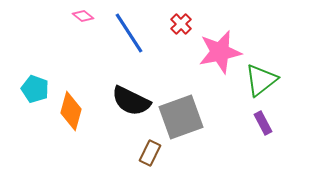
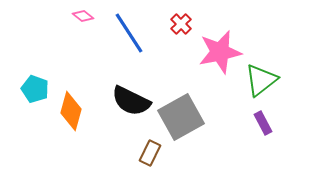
gray square: rotated 9 degrees counterclockwise
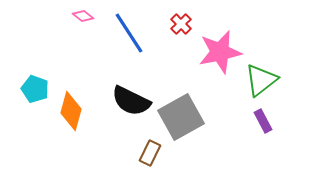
purple rectangle: moved 2 px up
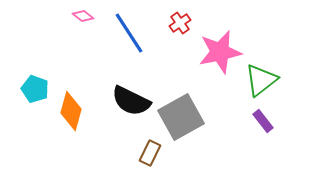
red cross: moved 1 px left, 1 px up; rotated 10 degrees clockwise
purple rectangle: rotated 10 degrees counterclockwise
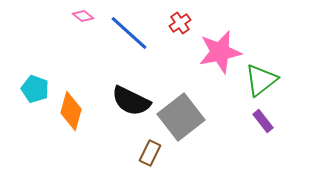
blue line: rotated 15 degrees counterclockwise
gray square: rotated 9 degrees counterclockwise
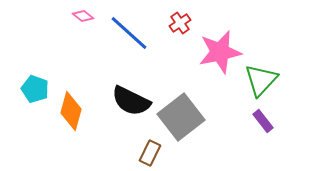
green triangle: rotated 9 degrees counterclockwise
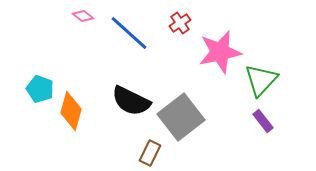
cyan pentagon: moved 5 px right
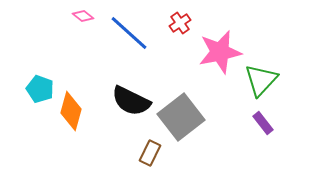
purple rectangle: moved 2 px down
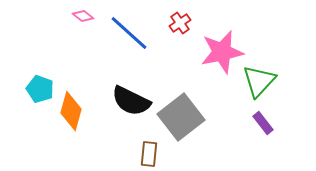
pink star: moved 2 px right
green triangle: moved 2 px left, 1 px down
brown rectangle: moved 1 px left, 1 px down; rotated 20 degrees counterclockwise
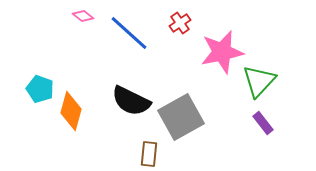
gray square: rotated 9 degrees clockwise
